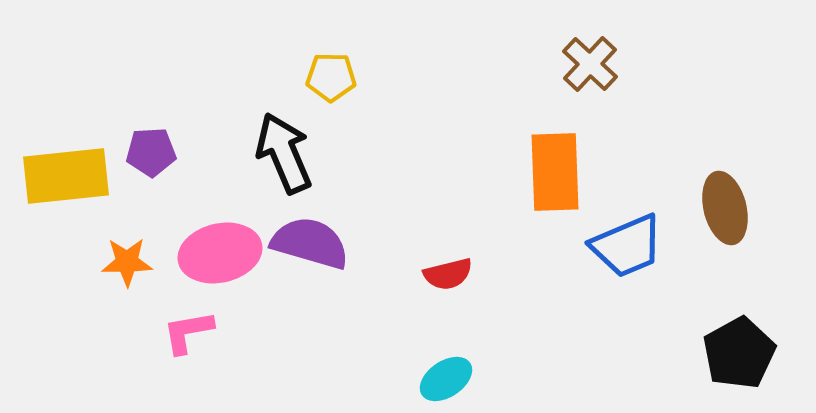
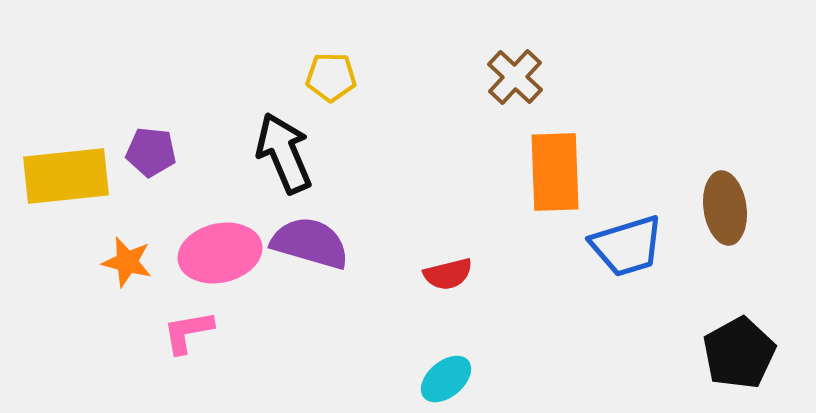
brown cross: moved 75 px left, 13 px down
purple pentagon: rotated 9 degrees clockwise
brown ellipse: rotated 6 degrees clockwise
blue trapezoid: rotated 6 degrees clockwise
orange star: rotated 15 degrees clockwise
cyan ellipse: rotated 6 degrees counterclockwise
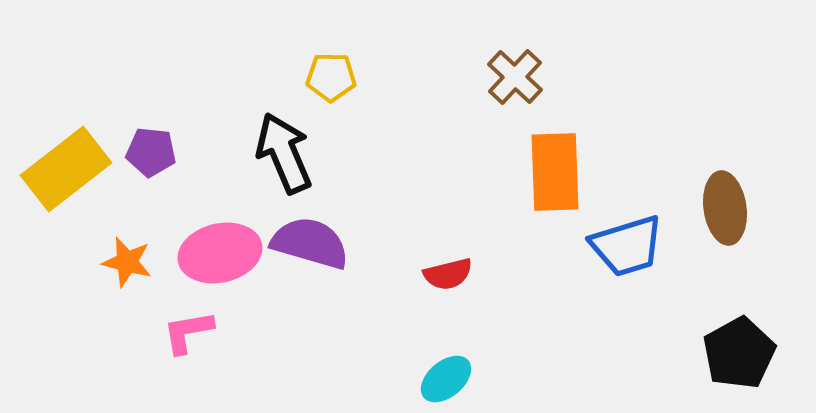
yellow rectangle: moved 7 px up; rotated 32 degrees counterclockwise
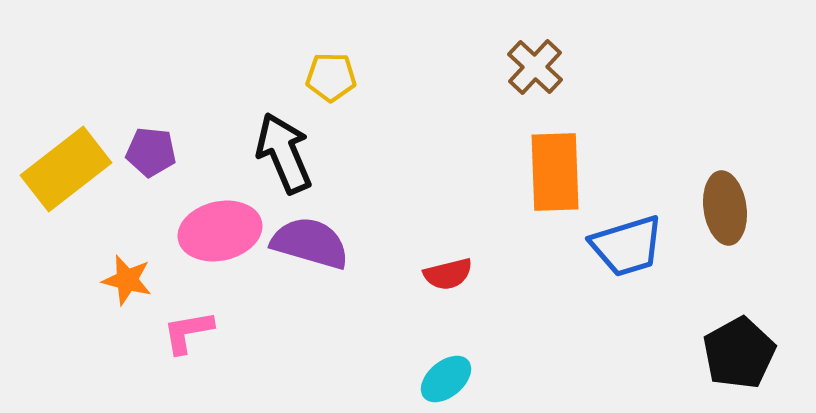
brown cross: moved 20 px right, 10 px up
pink ellipse: moved 22 px up
orange star: moved 18 px down
